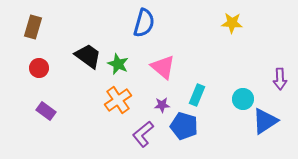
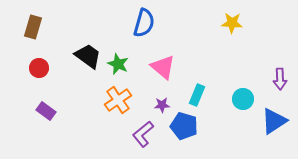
blue triangle: moved 9 px right
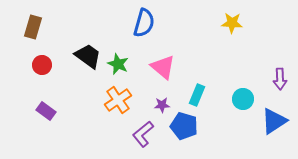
red circle: moved 3 px right, 3 px up
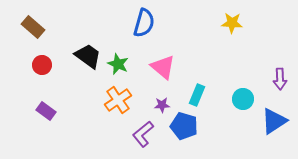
brown rectangle: rotated 65 degrees counterclockwise
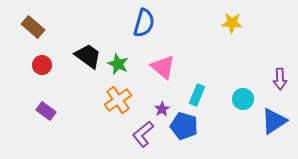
purple star: moved 4 px down; rotated 28 degrees counterclockwise
